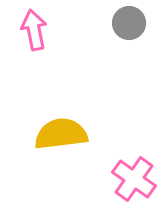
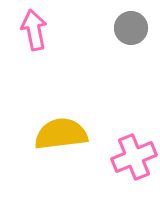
gray circle: moved 2 px right, 5 px down
pink cross: moved 22 px up; rotated 33 degrees clockwise
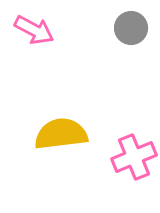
pink arrow: rotated 129 degrees clockwise
